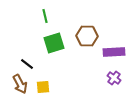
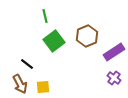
brown hexagon: rotated 25 degrees counterclockwise
green square: moved 2 px up; rotated 20 degrees counterclockwise
purple rectangle: rotated 30 degrees counterclockwise
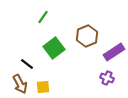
green line: moved 2 px left, 1 px down; rotated 48 degrees clockwise
green square: moved 7 px down
purple cross: moved 7 px left; rotated 16 degrees counterclockwise
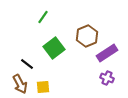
purple rectangle: moved 7 px left, 1 px down
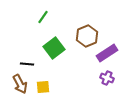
black line: rotated 32 degrees counterclockwise
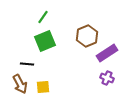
green square: moved 9 px left, 7 px up; rotated 15 degrees clockwise
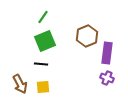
purple rectangle: rotated 50 degrees counterclockwise
black line: moved 14 px right
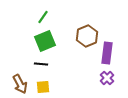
purple cross: rotated 24 degrees clockwise
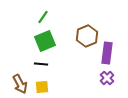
yellow square: moved 1 px left
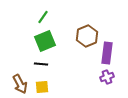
purple cross: moved 1 px up; rotated 24 degrees clockwise
